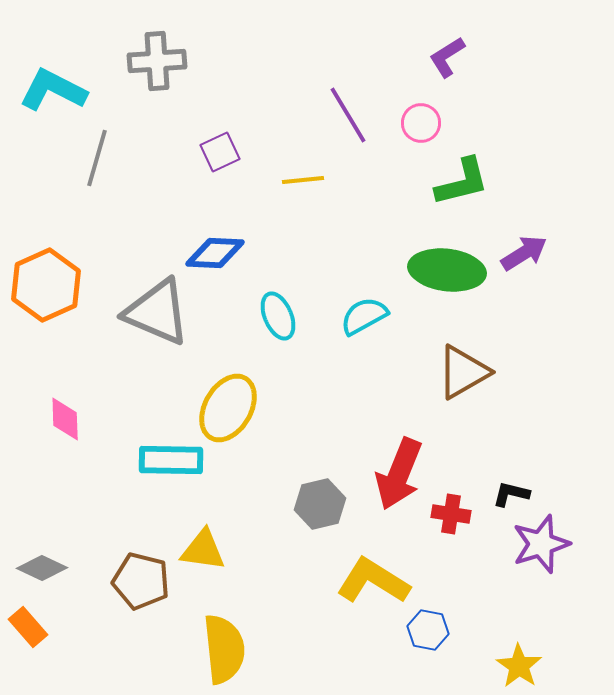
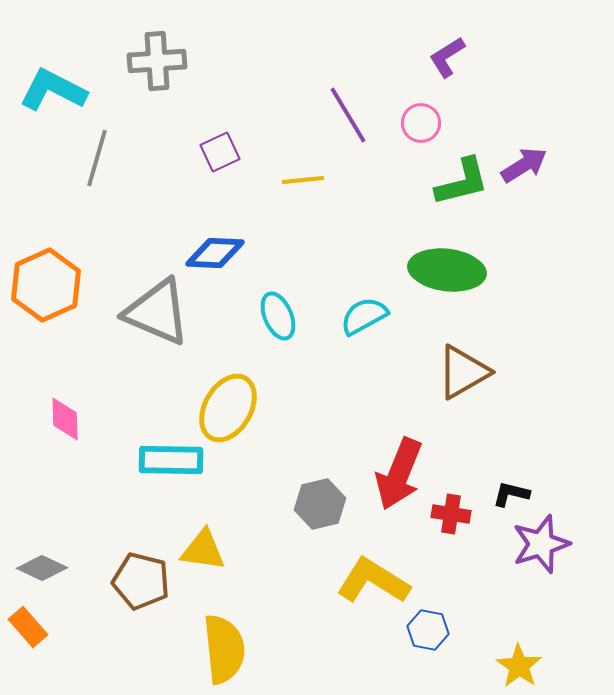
purple arrow: moved 88 px up
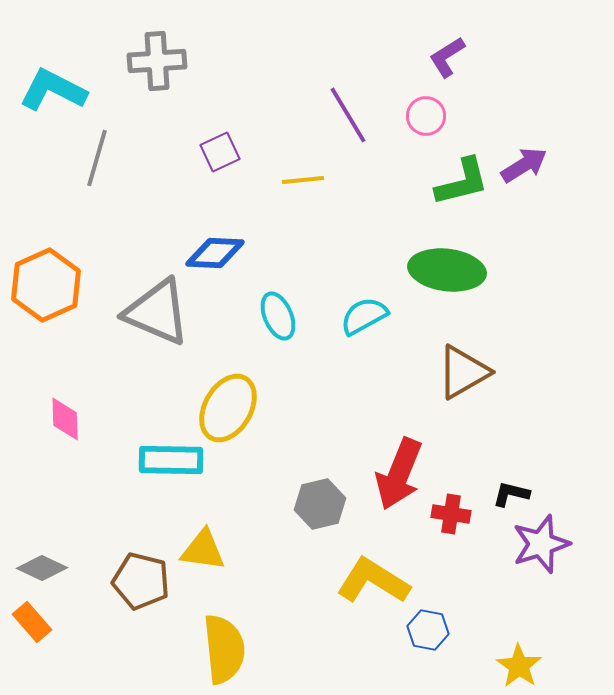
pink circle: moved 5 px right, 7 px up
orange rectangle: moved 4 px right, 5 px up
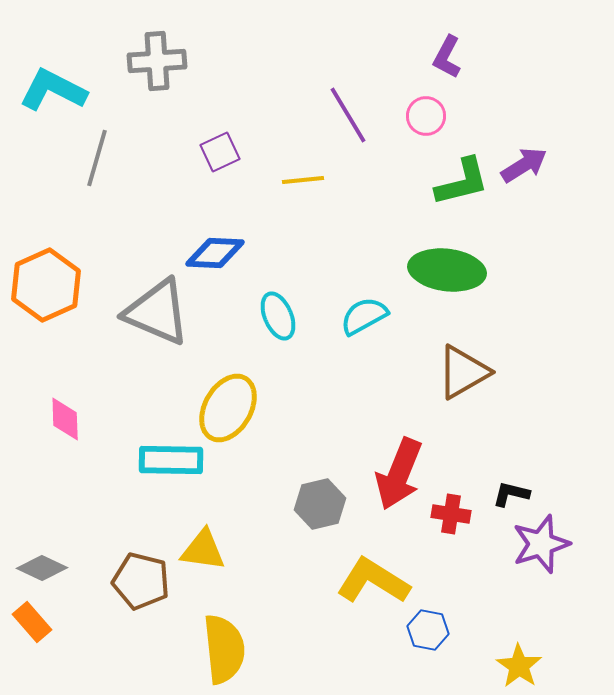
purple L-shape: rotated 30 degrees counterclockwise
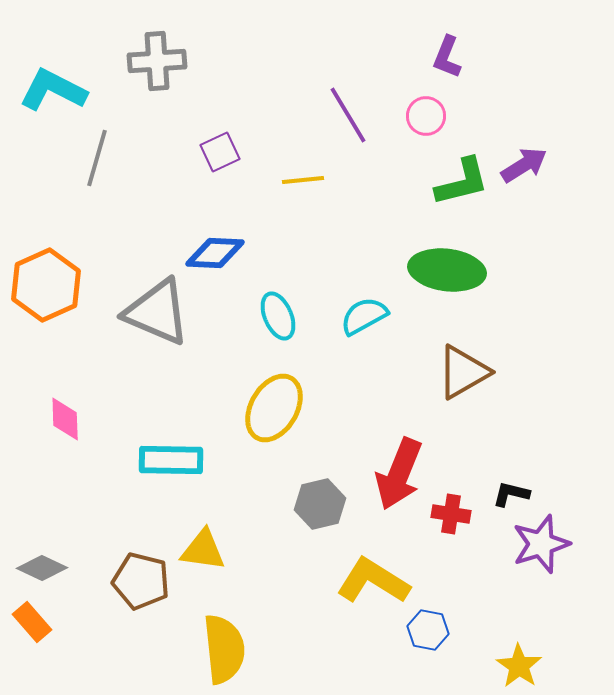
purple L-shape: rotated 6 degrees counterclockwise
yellow ellipse: moved 46 px right
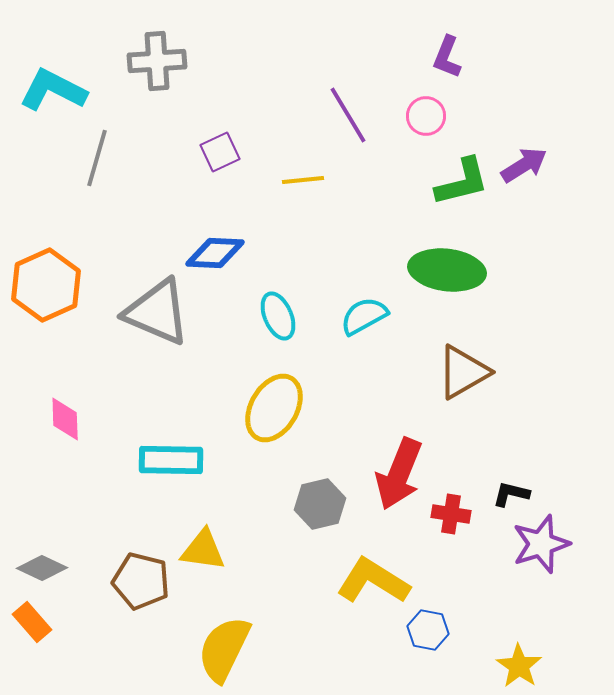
yellow semicircle: rotated 148 degrees counterclockwise
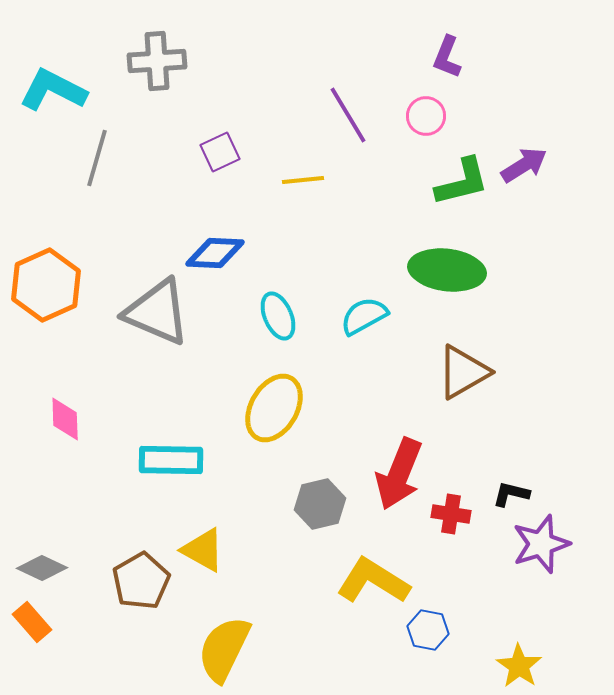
yellow triangle: rotated 21 degrees clockwise
brown pentagon: rotated 28 degrees clockwise
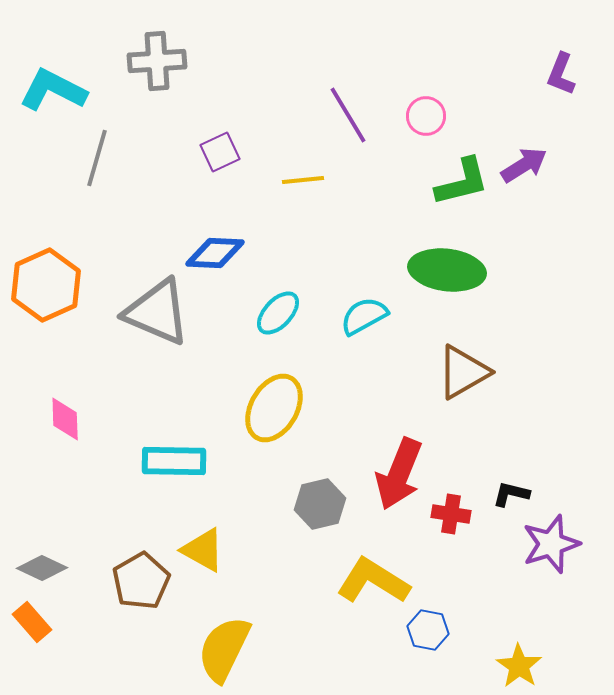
purple L-shape: moved 114 px right, 17 px down
cyan ellipse: moved 3 px up; rotated 66 degrees clockwise
cyan rectangle: moved 3 px right, 1 px down
purple star: moved 10 px right
